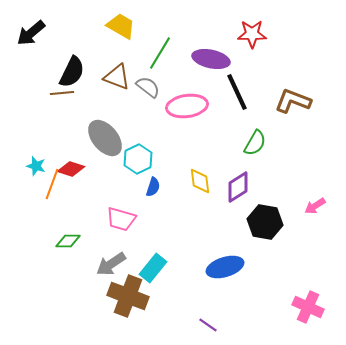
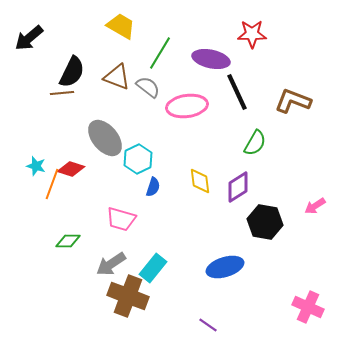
black arrow: moved 2 px left, 5 px down
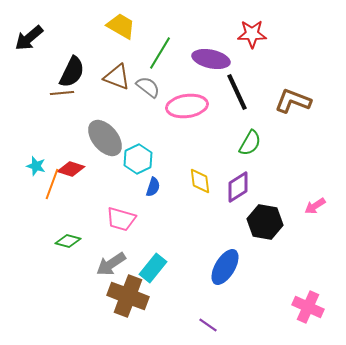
green semicircle: moved 5 px left
green diamond: rotated 15 degrees clockwise
blue ellipse: rotated 42 degrees counterclockwise
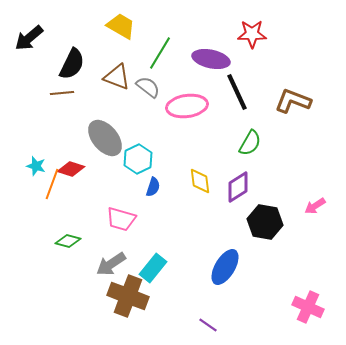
black semicircle: moved 8 px up
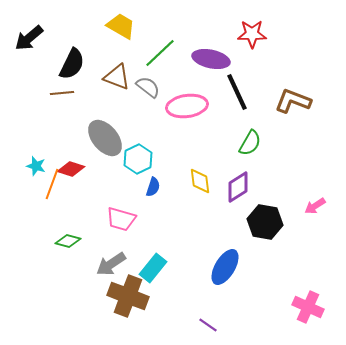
green line: rotated 16 degrees clockwise
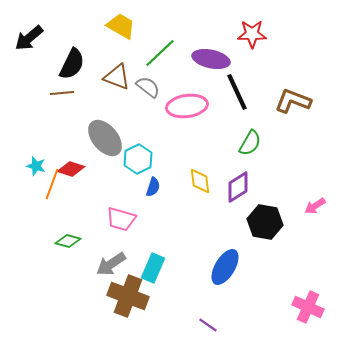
cyan rectangle: rotated 16 degrees counterclockwise
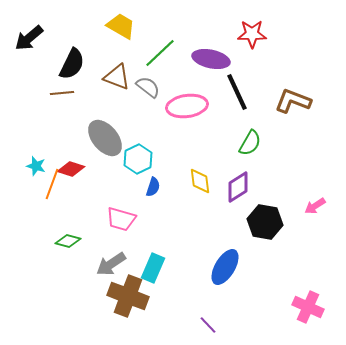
purple line: rotated 12 degrees clockwise
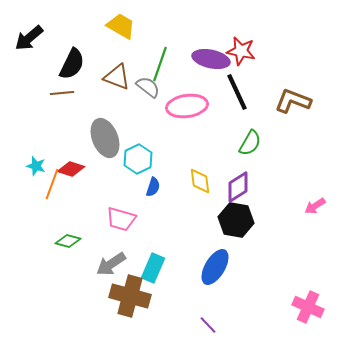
red star: moved 11 px left, 17 px down; rotated 12 degrees clockwise
green line: moved 11 px down; rotated 28 degrees counterclockwise
gray ellipse: rotated 18 degrees clockwise
black hexagon: moved 29 px left, 2 px up
blue ellipse: moved 10 px left
brown cross: moved 2 px right; rotated 6 degrees counterclockwise
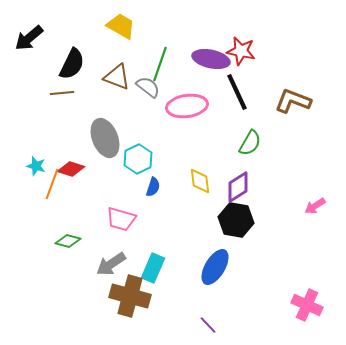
pink cross: moved 1 px left, 2 px up
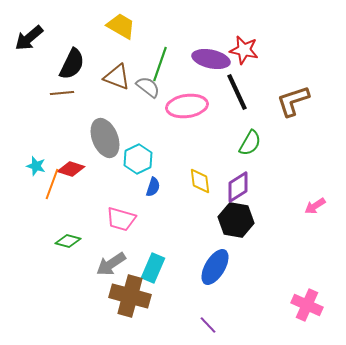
red star: moved 3 px right, 1 px up
brown L-shape: rotated 39 degrees counterclockwise
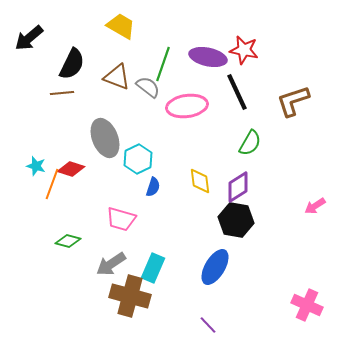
purple ellipse: moved 3 px left, 2 px up
green line: moved 3 px right
